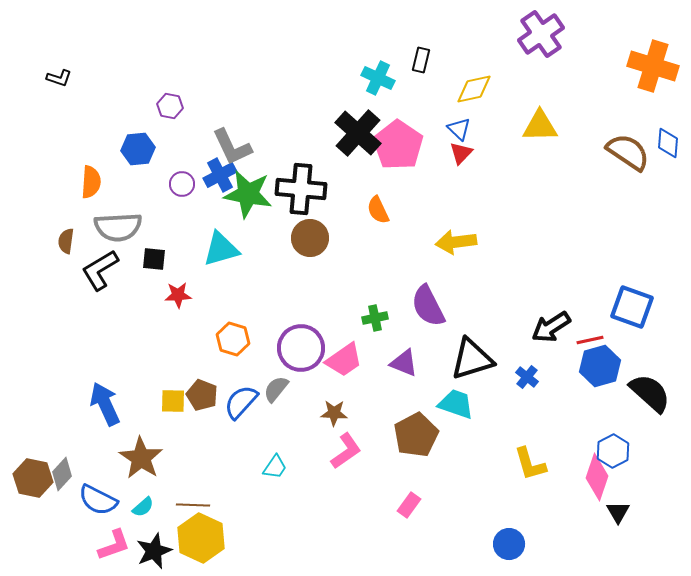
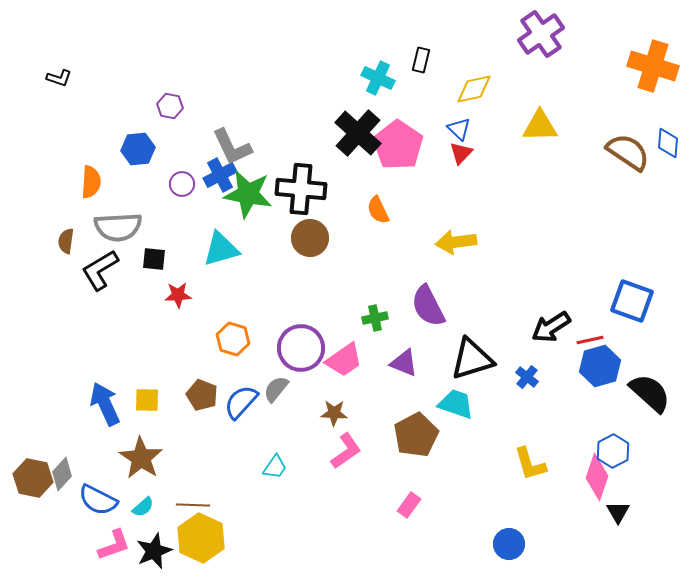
blue square at (632, 307): moved 6 px up
yellow square at (173, 401): moved 26 px left, 1 px up
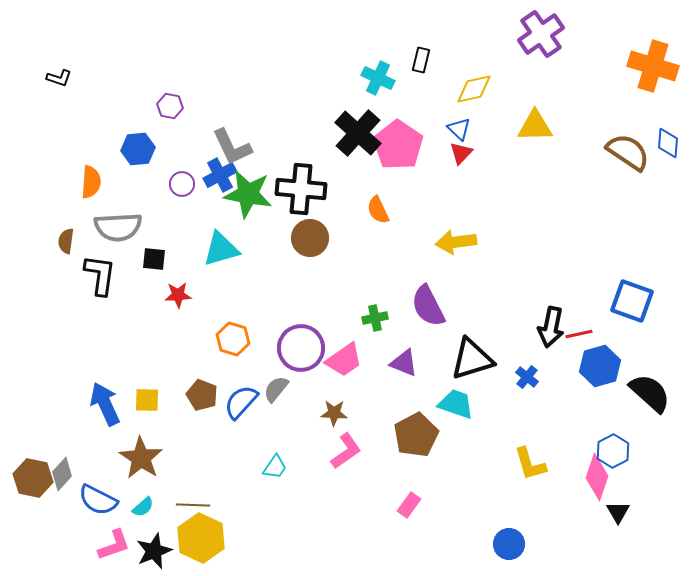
yellow triangle at (540, 126): moved 5 px left
black L-shape at (100, 270): moved 5 px down; rotated 129 degrees clockwise
black arrow at (551, 327): rotated 45 degrees counterclockwise
red line at (590, 340): moved 11 px left, 6 px up
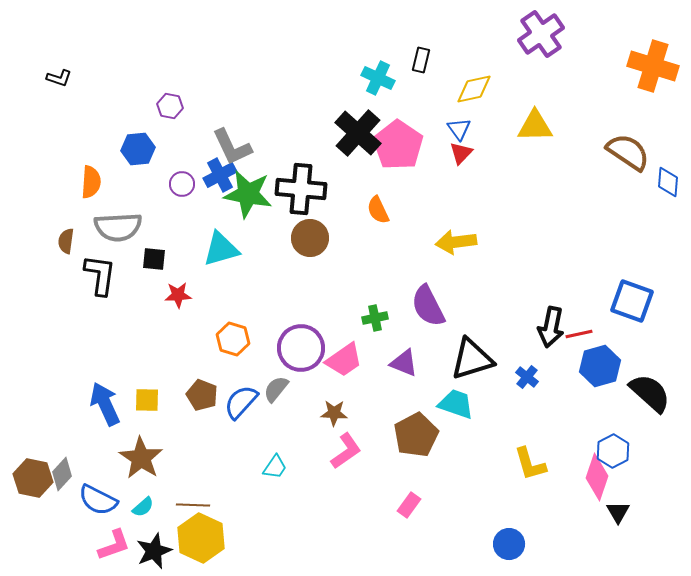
blue triangle at (459, 129): rotated 10 degrees clockwise
blue diamond at (668, 143): moved 39 px down
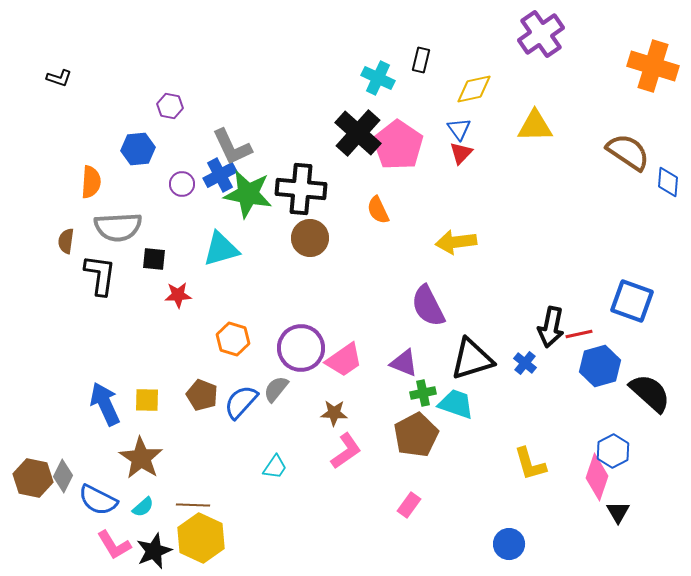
green cross at (375, 318): moved 48 px right, 75 px down
blue cross at (527, 377): moved 2 px left, 14 px up
gray diamond at (62, 474): moved 1 px right, 2 px down; rotated 16 degrees counterclockwise
pink L-shape at (114, 545): rotated 78 degrees clockwise
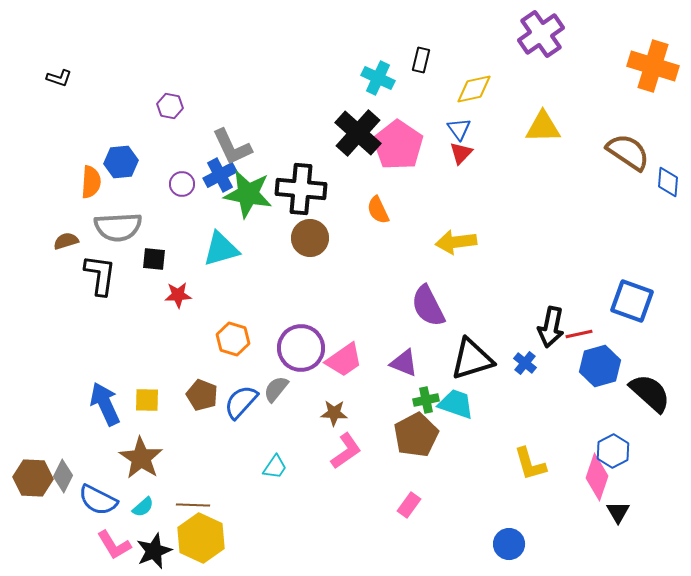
yellow triangle at (535, 126): moved 8 px right, 1 px down
blue hexagon at (138, 149): moved 17 px left, 13 px down
brown semicircle at (66, 241): rotated 65 degrees clockwise
green cross at (423, 393): moved 3 px right, 7 px down
brown hexagon at (33, 478): rotated 9 degrees counterclockwise
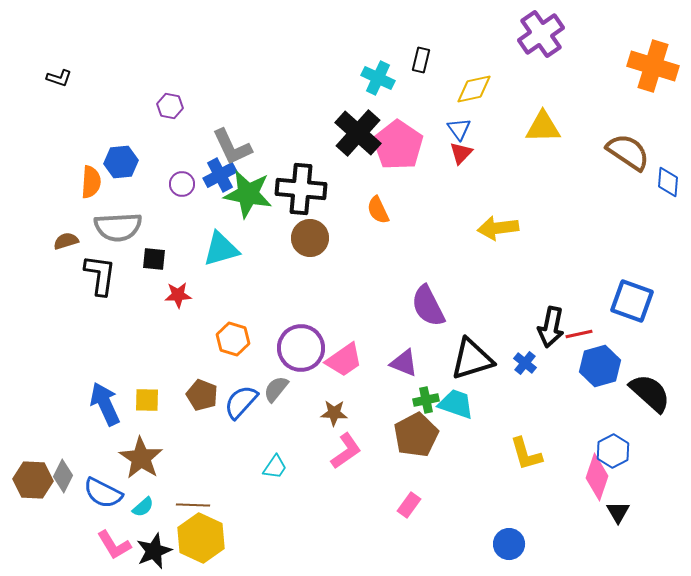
yellow arrow at (456, 242): moved 42 px right, 14 px up
yellow L-shape at (530, 464): moved 4 px left, 10 px up
brown hexagon at (33, 478): moved 2 px down
blue semicircle at (98, 500): moved 5 px right, 7 px up
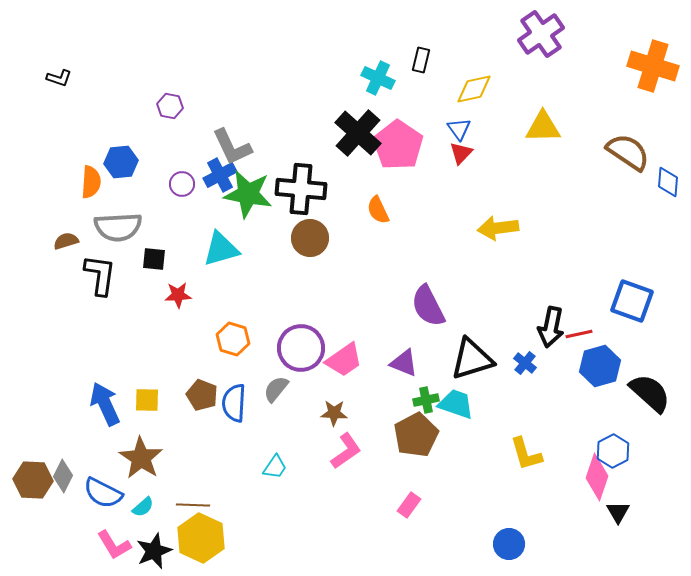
blue semicircle at (241, 402): moved 7 px left, 1 px down; rotated 39 degrees counterclockwise
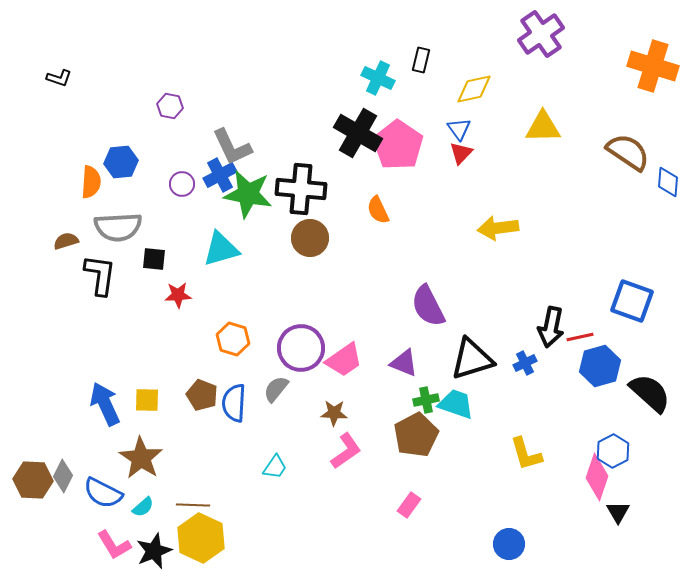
black cross at (358, 133): rotated 12 degrees counterclockwise
red line at (579, 334): moved 1 px right, 3 px down
blue cross at (525, 363): rotated 25 degrees clockwise
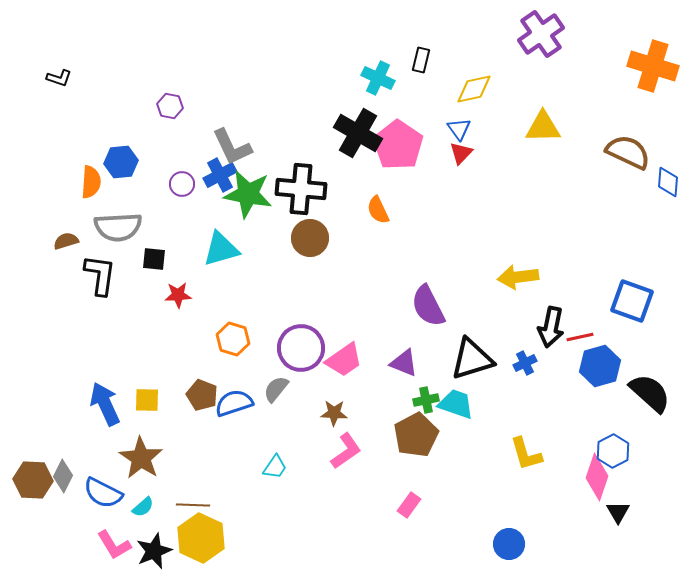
brown semicircle at (628, 152): rotated 9 degrees counterclockwise
yellow arrow at (498, 228): moved 20 px right, 49 px down
blue semicircle at (234, 403): rotated 69 degrees clockwise
